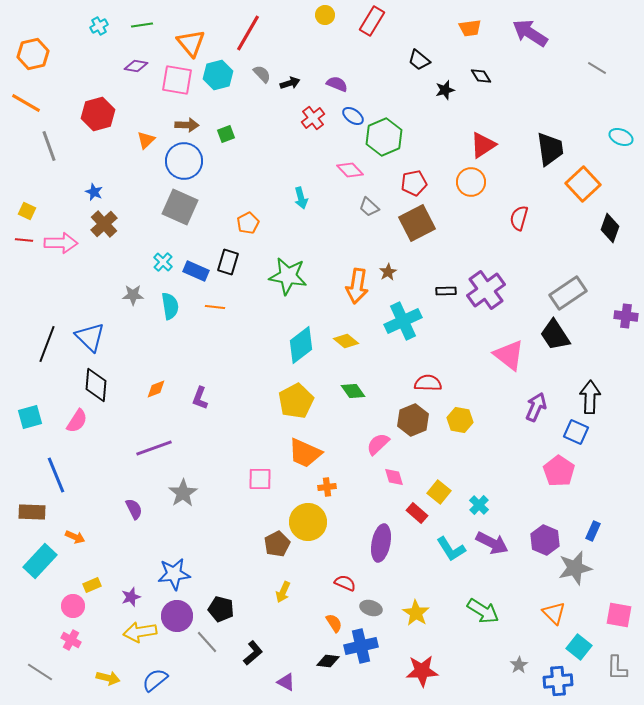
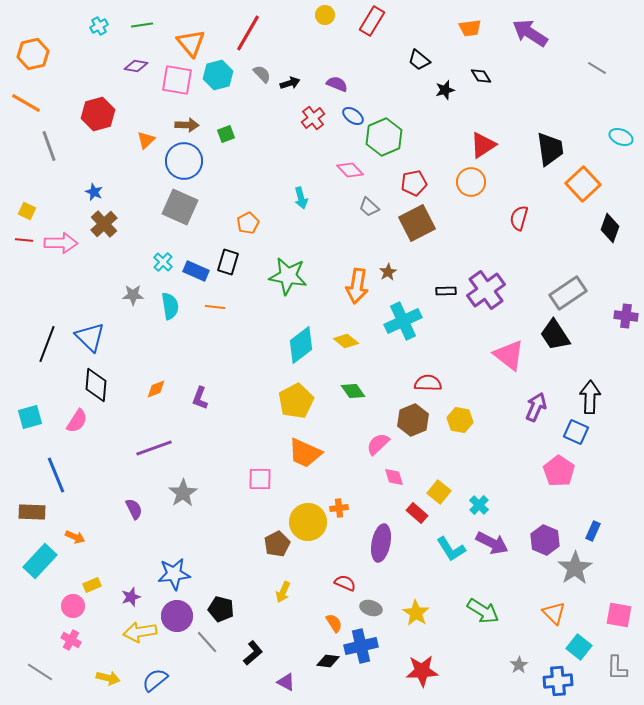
orange cross at (327, 487): moved 12 px right, 21 px down
gray star at (575, 568): rotated 20 degrees counterclockwise
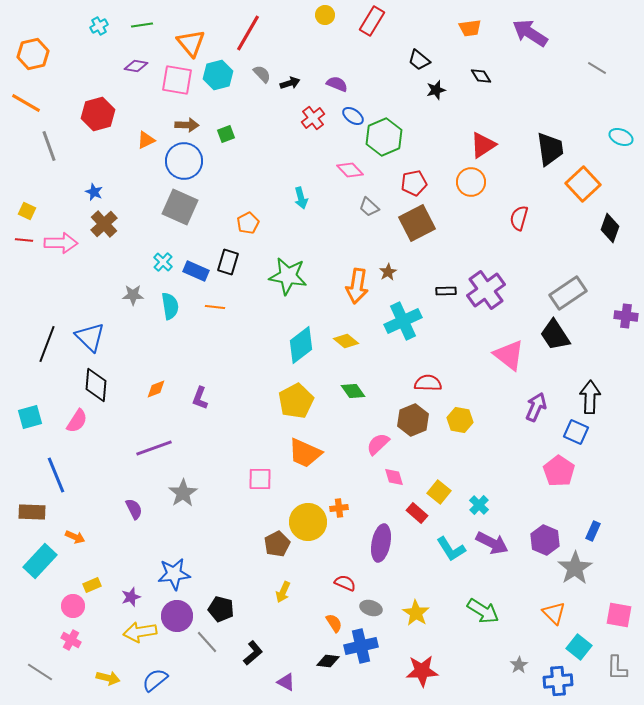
black star at (445, 90): moved 9 px left
orange triangle at (146, 140): rotated 18 degrees clockwise
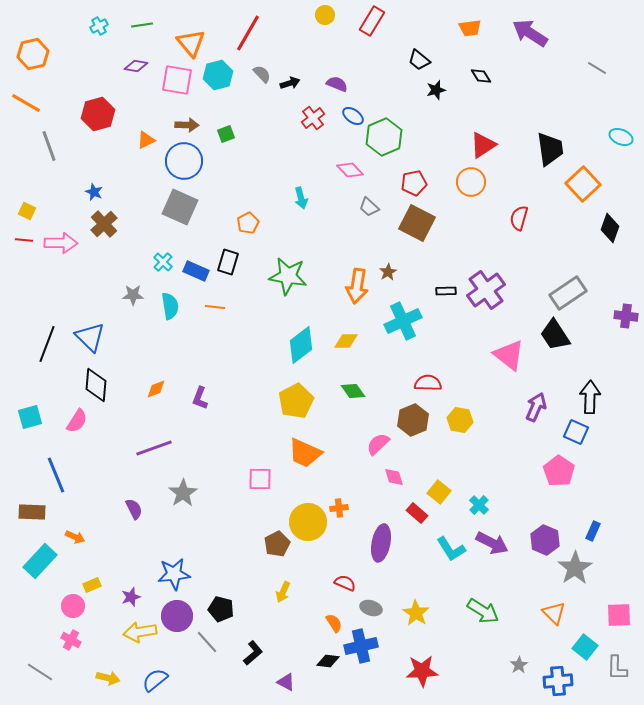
brown square at (417, 223): rotated 36 degrees counterclockwise
yellow diamond at (346, 341): rotated 40 degrees counterclockwise
pink square at (619, 615): rotated 12 degrees counterclockwise
cyan square at (579, 647): moved 6 px right
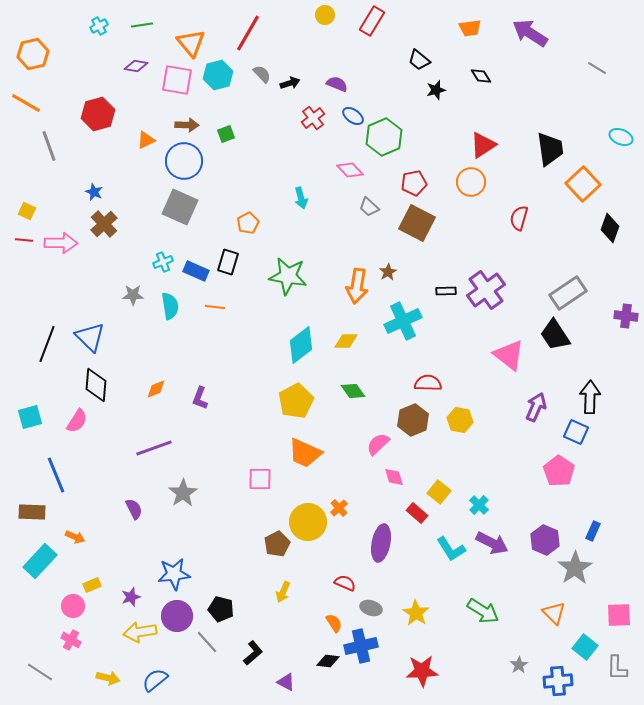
cyan cross at (163, 262): rotated 24 degrees clockwise
orange cross at (339, 508): rotated 36 degrees counterclockwise
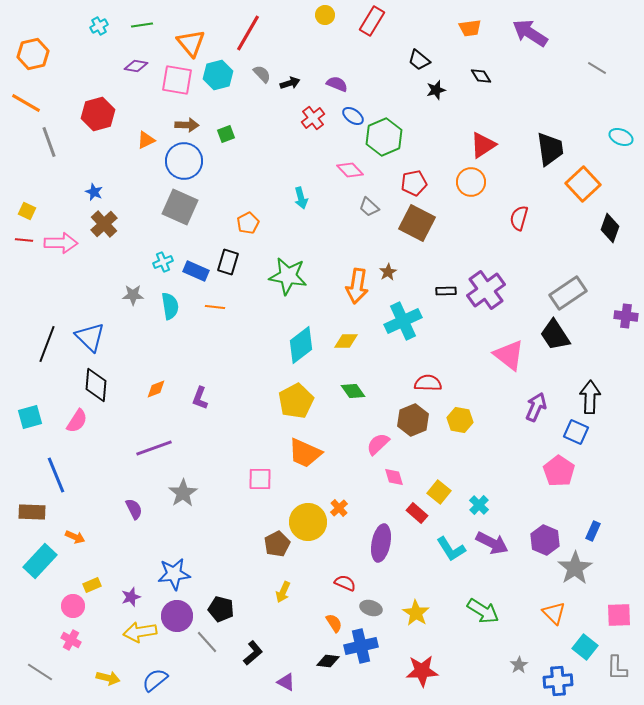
gray line at (49, 146): moved 4 px up
